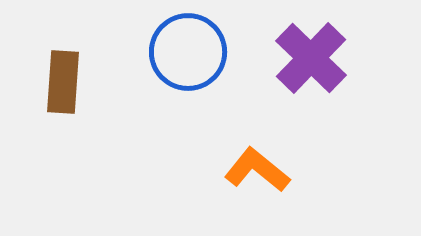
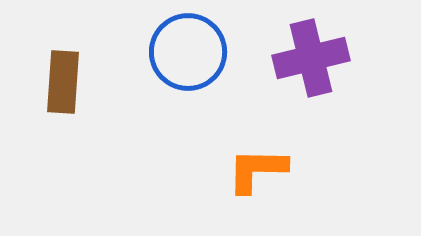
purple cross: rotated 32 degrees clockwise
orange L-shape: rotated 38 degrees counterclockwise
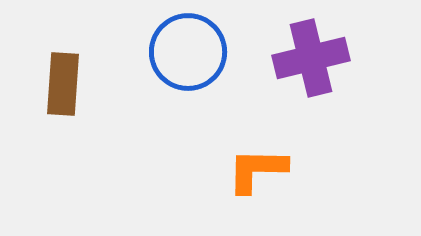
brown rectangle: moved 2 px down
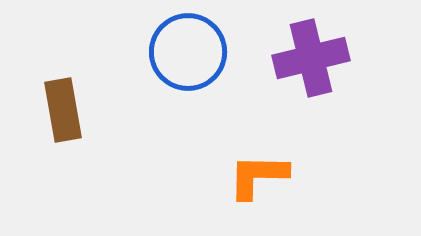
brown rectangle: moved 26 px down; rotated 14 degrees counterclockwise
orange L-shape: moved 1 px right, 6 px down
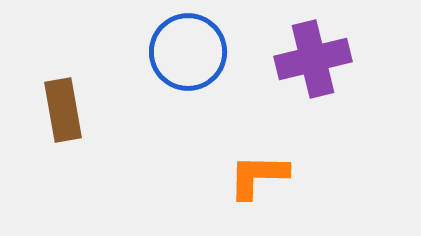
purple cross: moved 2 px right, 1 px down
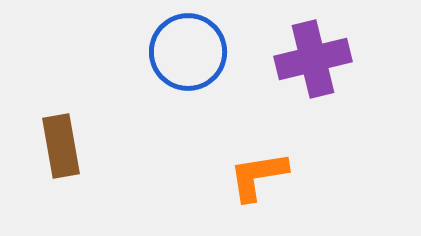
brown rectangle: moved 2 px left, 36 px down
orange L-shape: rotated 10 degrees counterclockwise
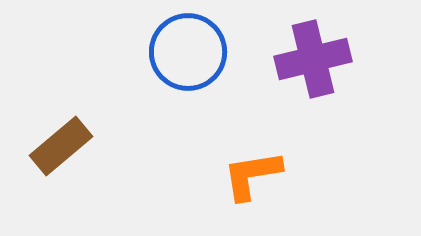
brown rectangle: rotated 60 degrees clockwise
orange L-shape: moved 6 px left, 1 px up
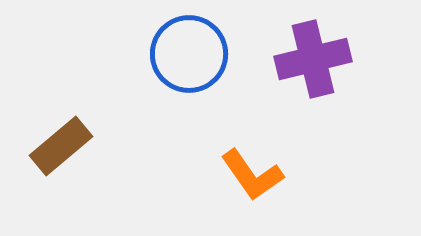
blue circle: moved 1 px right, 2 px down
orange L-shape: rotated 116 degrees counterclockwise
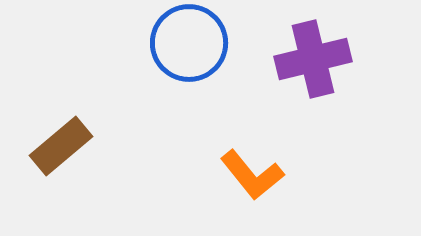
blue circle: moved 11 px up
orange L-shape: rotated 4 degrees counterclockwise
